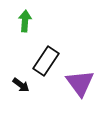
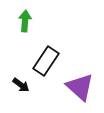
purple triangle: moved 4 px down; rotated 12 degrees counterclockwise
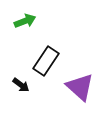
green arrow: rotated 65 degrees clockwise
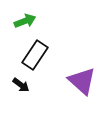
black rectangle: moved 11 px left, 6 px up
purple triangle: moved 2 px right, 6 px up
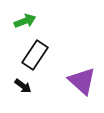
black arrow: moved 2 px right, 1 px down
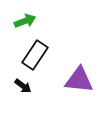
purple triangle: moved 3 px left, 1 px up; rotated 36 degrees counterclockwise
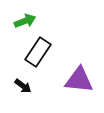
black rectangle: moved 3 px right, 3 px up
